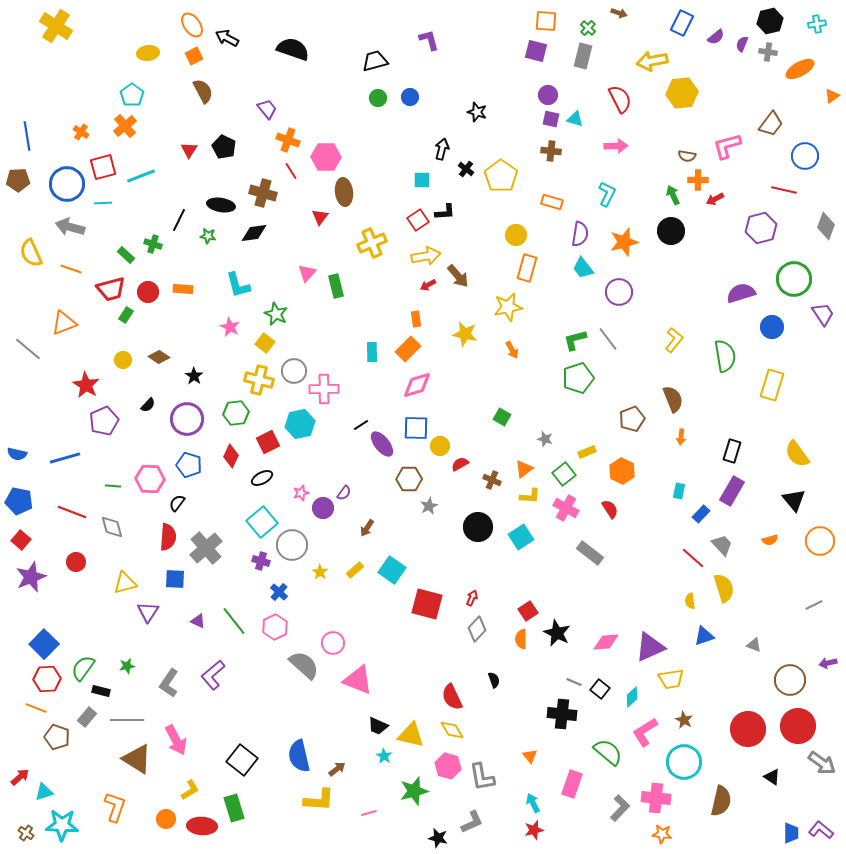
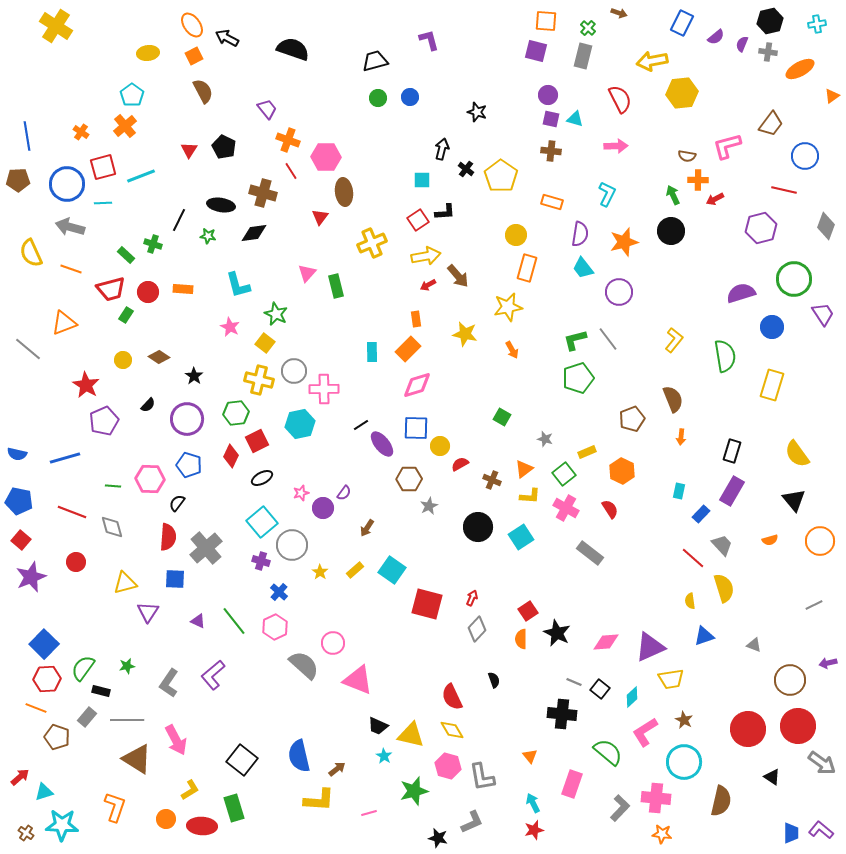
red square at (268, 442): moved 11 px left, 1 px up
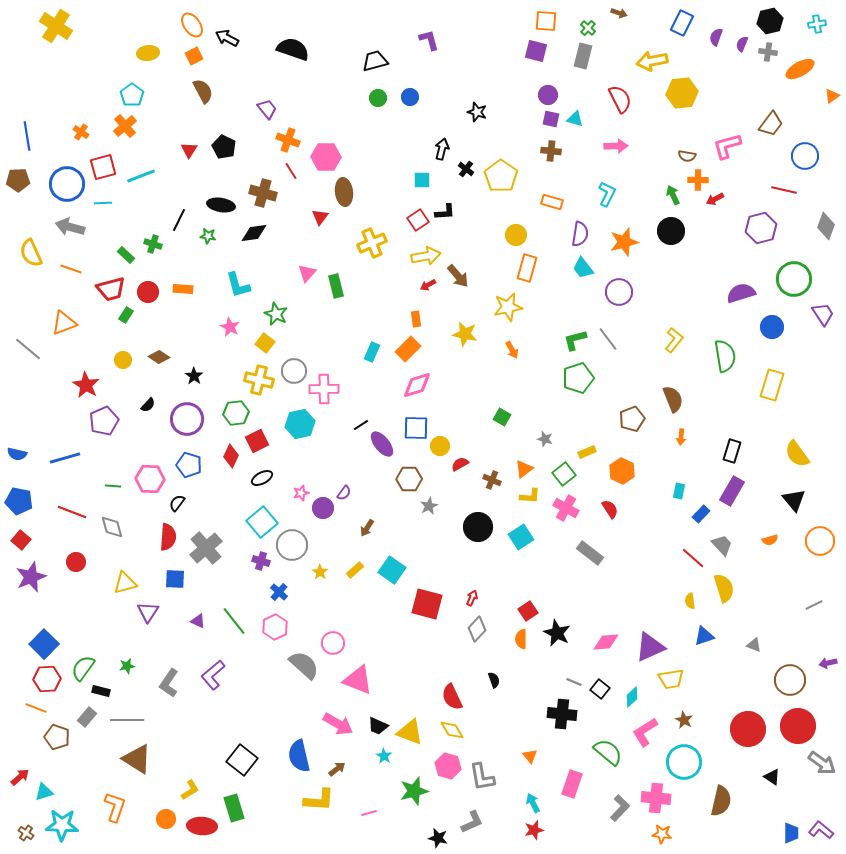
purple semicircle at (716, 37): rotated 150 degrees clockwise
cyan rectangle at (372, 352): rotated 24 degrees clockwise
yellow triangle at (411, 735): moved 1 px left, 3 px up; rotated 8 degrees clockwise
pink arrow at (176, 740): moved 162 px right, 16 px up; rotated 32 degrees counterclockwise
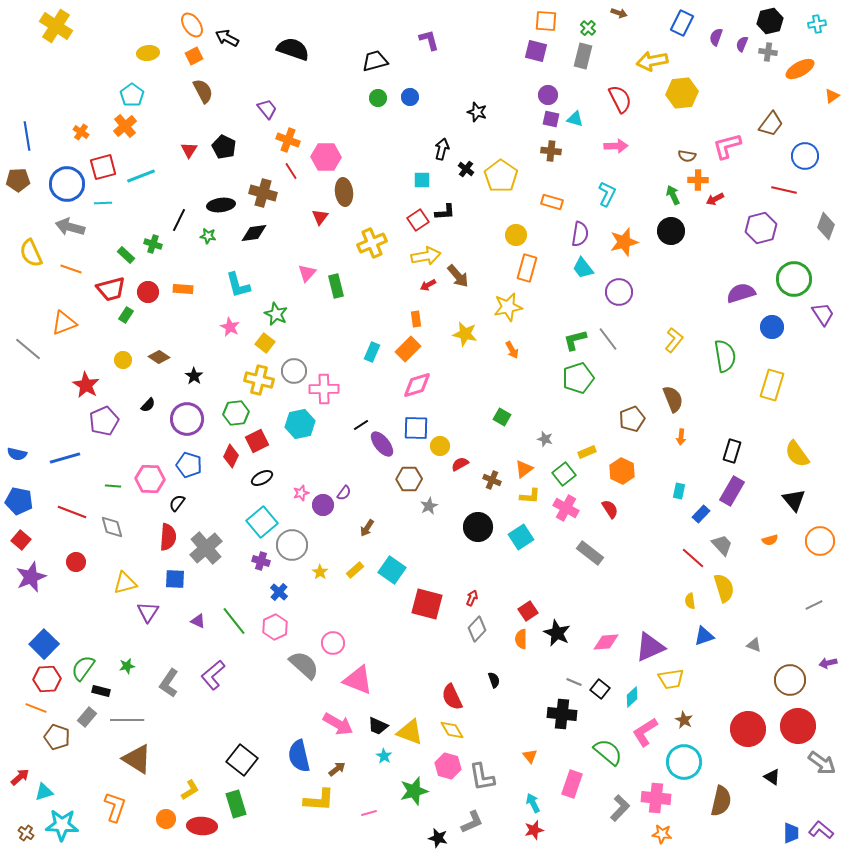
black ellipse at (221, 205): rotated 16 degrees counterclockwise
purple circle at (323, 508): moved 3 px up
green rectangle at (234, 808): moved 2 px right, 4 px up
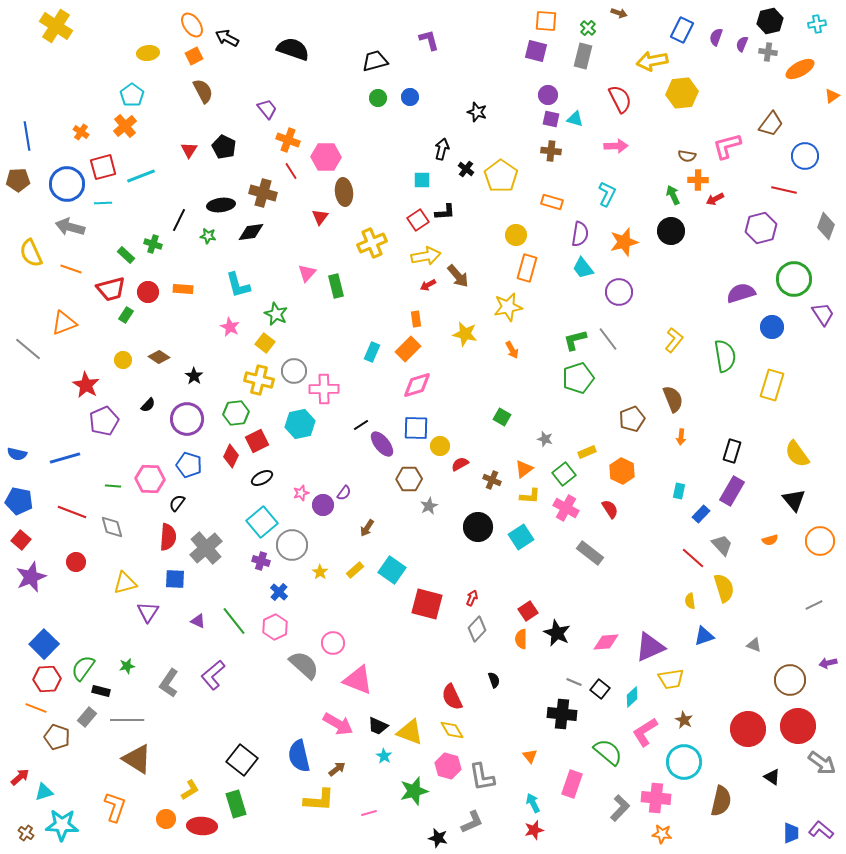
blue rectangle at (682, 23): moved 7 px down
black diamond at (254, 233): moved 3 px left, 1 px up
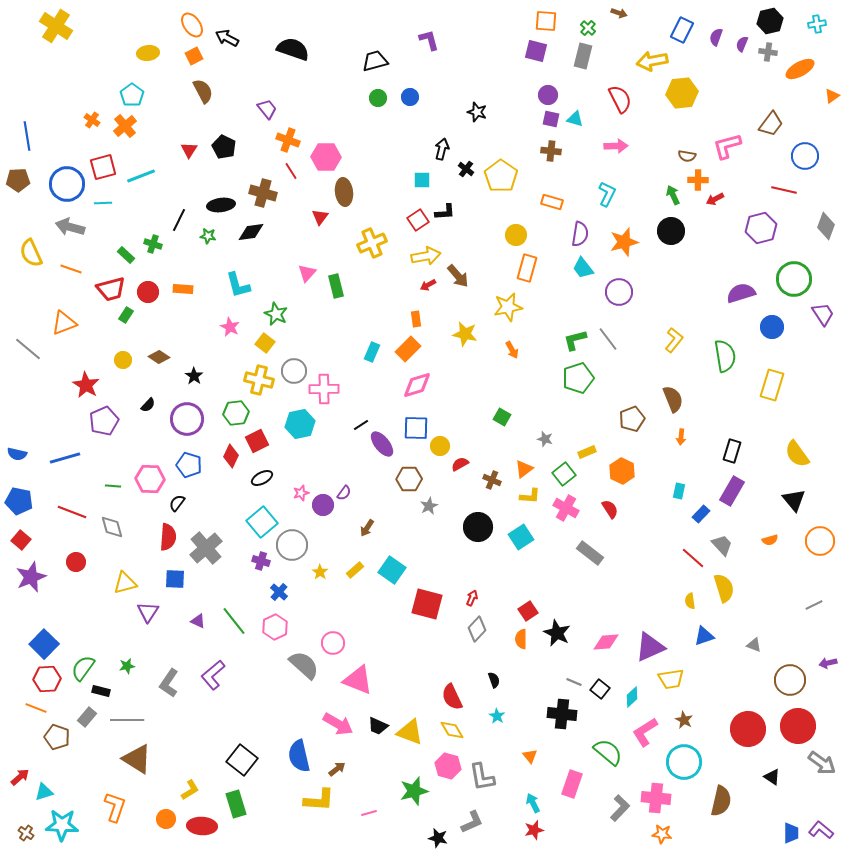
orange cross at (81, 132): moved 11 px right, 12 px up
cyan star at (384, 756): moved 113 px right, 40 px up
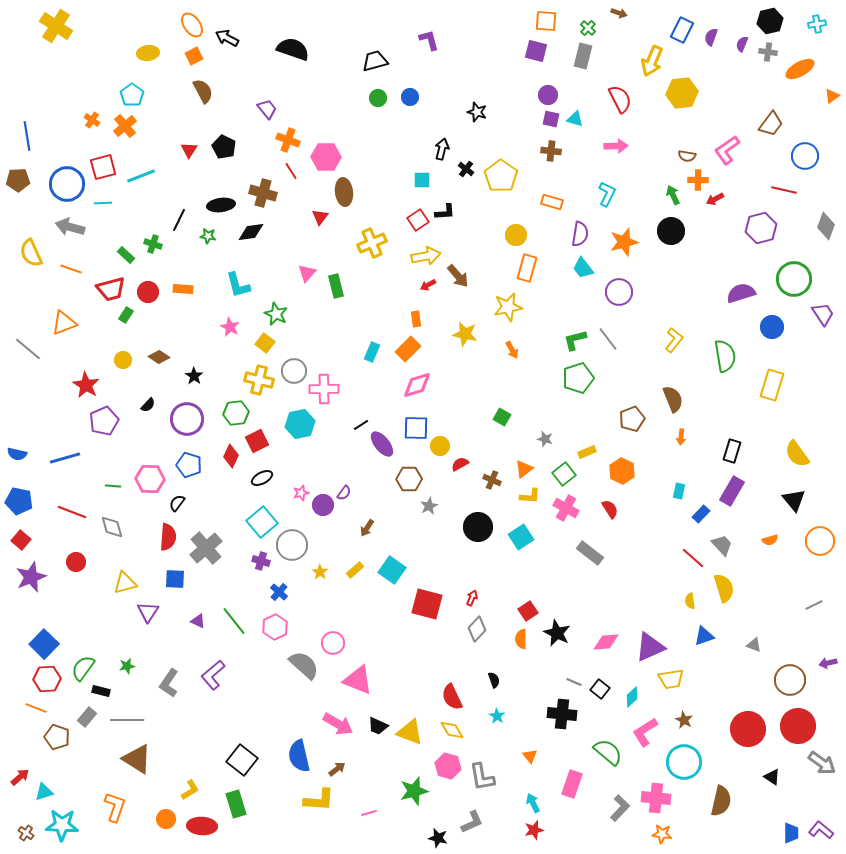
purple semicircle at (716, 37): moved 5 px left
yellow arrow at (652, 61): rotated 56 degrees counterclockwise
pink L-shape at (727, 146): moved 4 px down; rotated 20 degrees counterclockwise
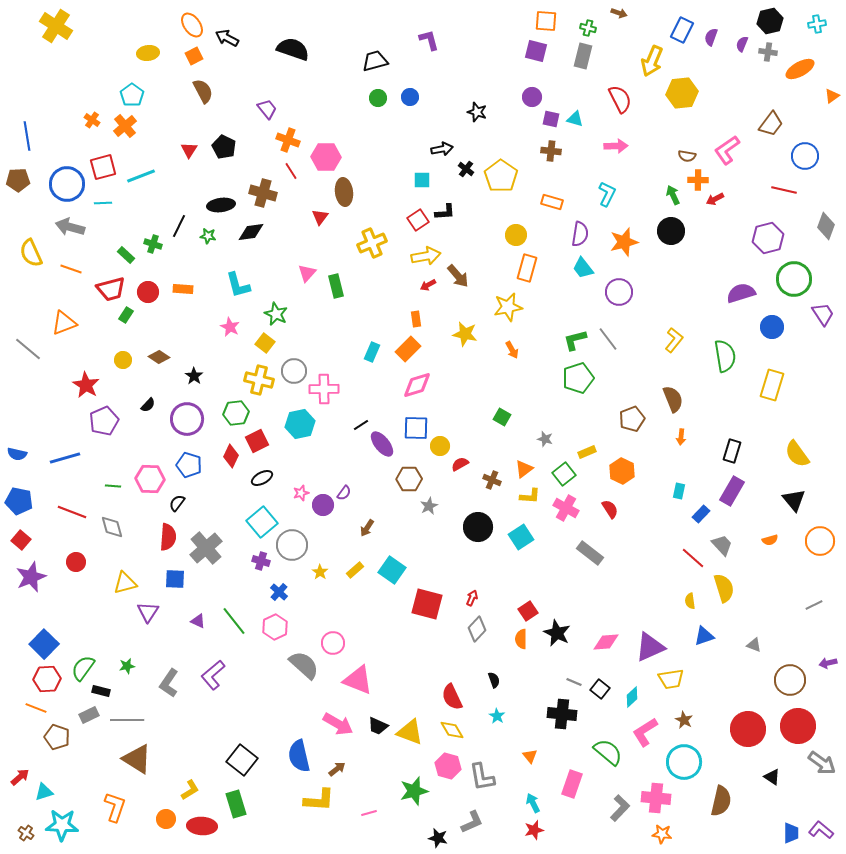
green cross at (588, 28): rotated 28 degrees counterclockwise
purple circle at (548, 95): moved 16 px left, 2 px down
black arrow at (442, 149): rotated 65 degrees clockwise
black line at (179, 220): moved 6 px down
purple hexagon at (761, 228): moved 7 px right, 10 px down
gray rectangle at (87, 717): moved 2 px right, 2 px up; rotated 24 degrees clockwise
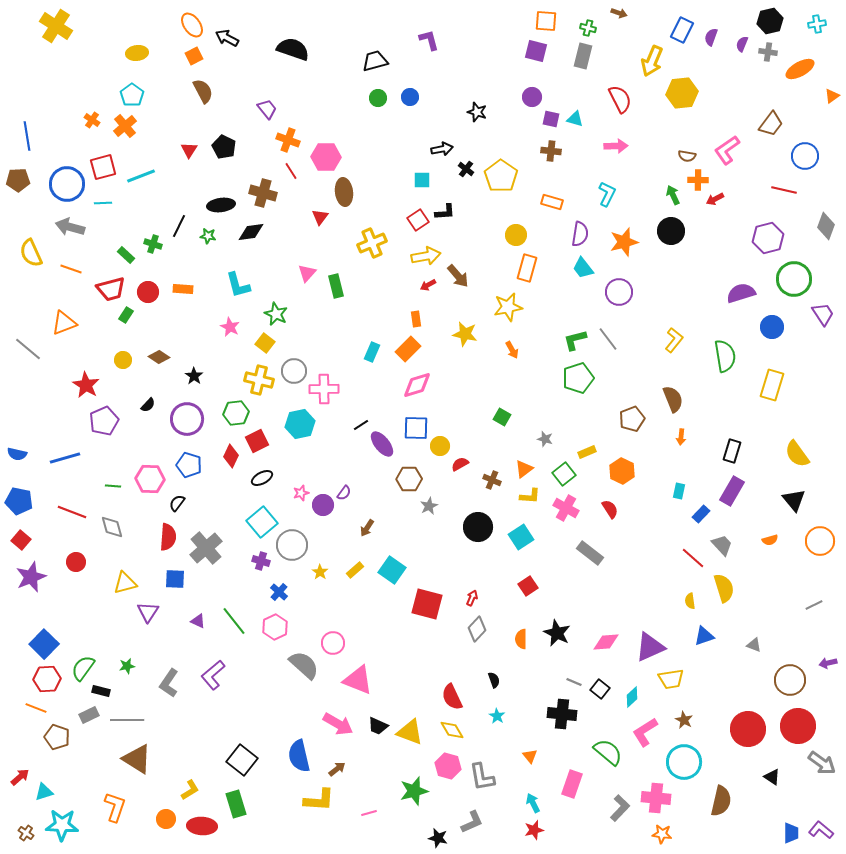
yellow ellipse at (148, 53): moved 11 px left
red square at (528, 611): moved 25 px up
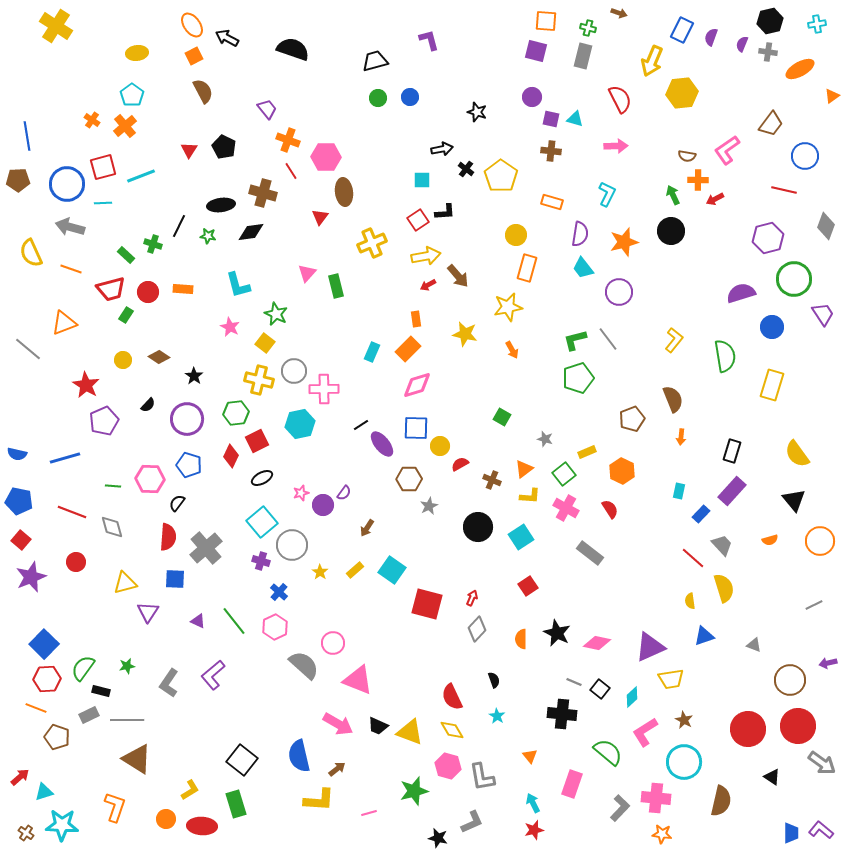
purple rectangle at (732, 491): rotated 12 degrees clockwise
pink diamond at (606, 642): moved 9 px left, 1 px down; rotated 16 degrees clockwise
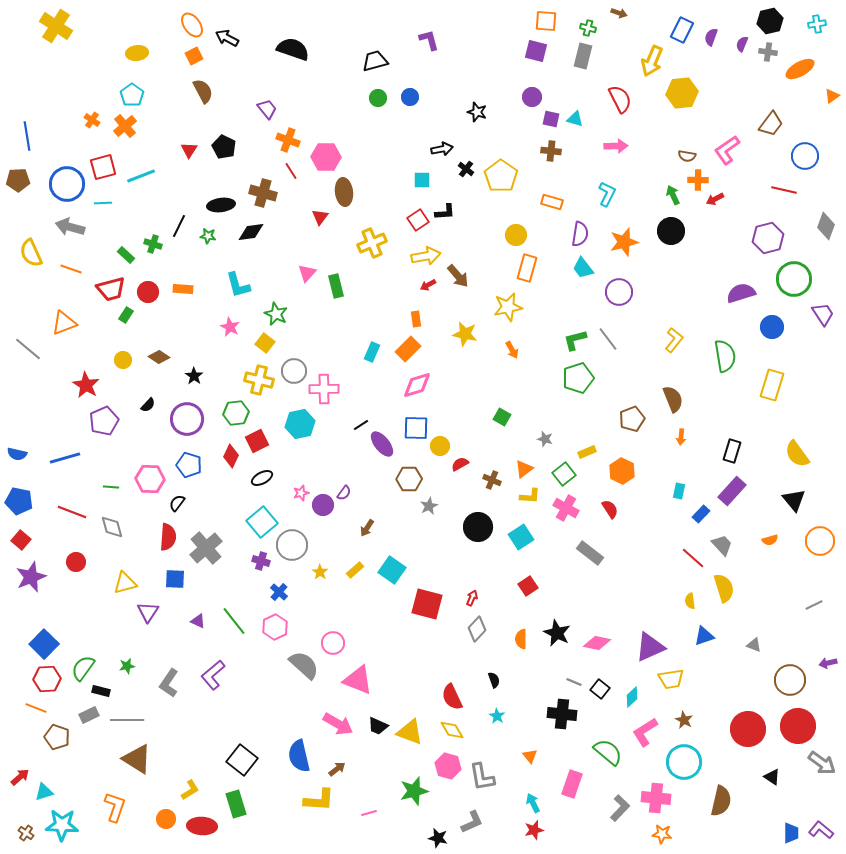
green line at (113, 486): moved 2 px left, 1 px down
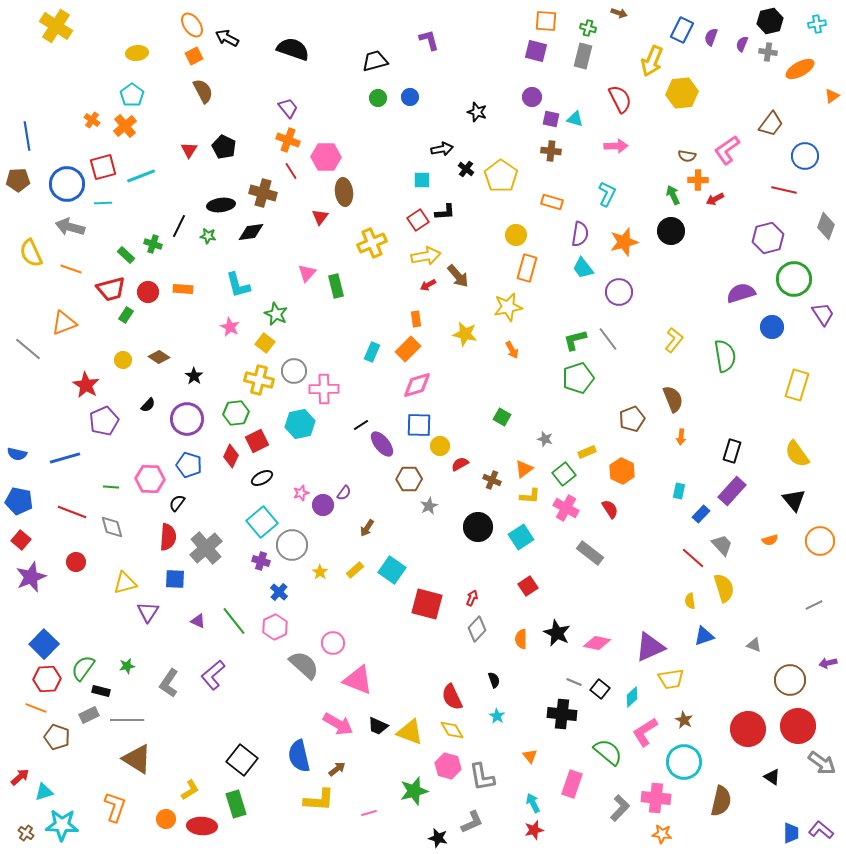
purple trapezoid at (267, 109): moved 21 px right, 1 px up
yellow rectangle at (772, 385): moved 25 px right
blue square at (416, 428): moved 3 px right, 3 px up
